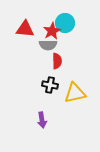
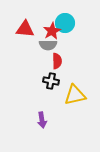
black cross: moved 1 px right, 4 px up
yellow triangle: moved 2 px down
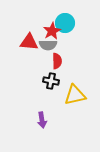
red triangle: moved 4 px right, 13 px down
